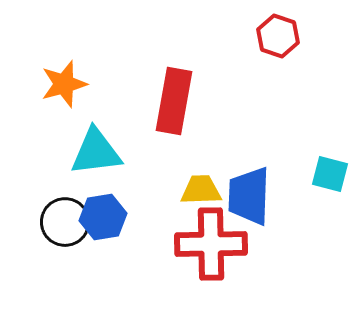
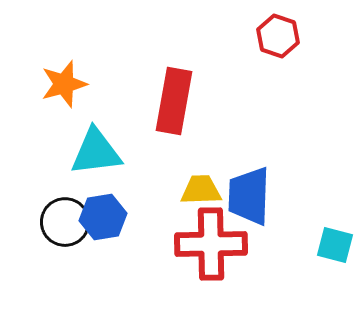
cyan square: moved 5 px right, 71 px down
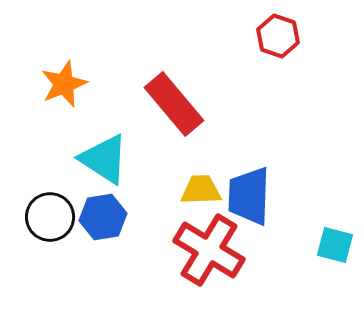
orange star: rotated 6 degrees counterclockwise
red rectangle: moved 3 px down; rotated 50 degrees counterclockwise
cyan triangle: moved 8 px right, 7 px down; rotated 40 degrees clockwise
black circle: moved 15 px left, 5 px up
red cross: moved 2 px left, 6 px down; rotated 32 degrees clockwise
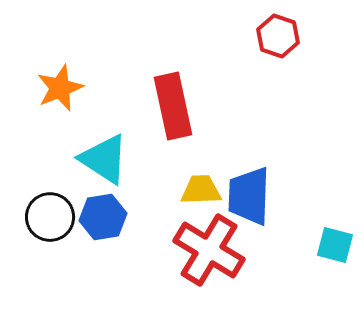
orange star: moved 4 px left, 4 px down
red rectangle: moved 1 px left, 2 px down; rotated 28 degrees clockwise
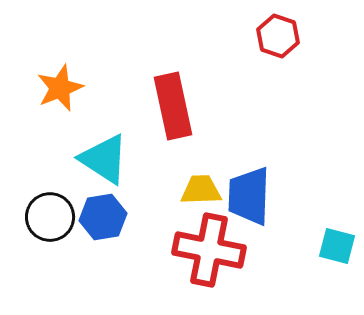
cyan square: moved 2 px right, 1 px down
red cross: rotated 20 degrees counterclockwise
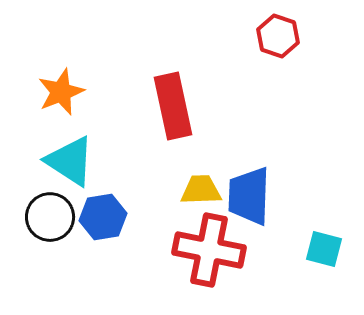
orange star: moved 1 px right, 4 px down
cyan triangle: moved 34 px left, 2 px down
cyan square: moved 13 px left, 3 px down
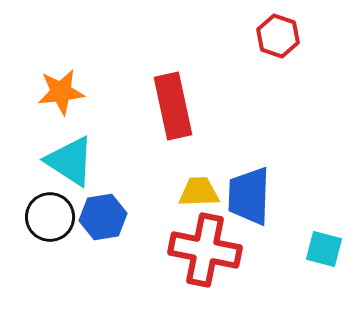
orange star: rotated 15 degrees clockwise
yellow trapezoid: moved 2 px left, 2 px down
red cross: moved 4 px left
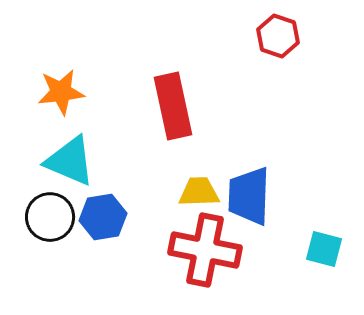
cyan triangle: rotated 10 degrees counterclockwise
